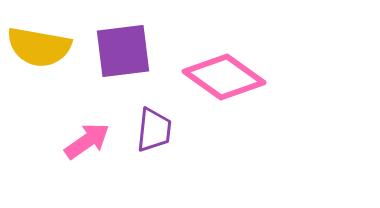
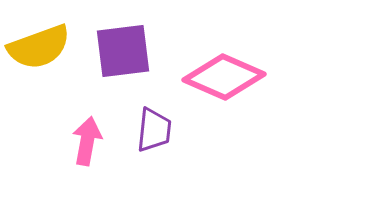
yellow semicircle: rotated 30 degrees counterclockwise
pink diamond: rotated 12 degrees counterclockwise
pink arrow: rotated 45 degrees counterclockwise
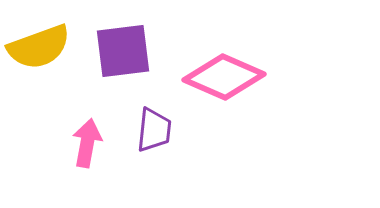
pink arrow: moved 2 px down
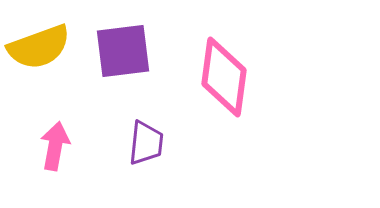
pink diamond: rotated 74 degrees clockwise
purple trapezoid: moved 8 px left, 13 px down
pink arrow: moved 32 px left, 3 px down
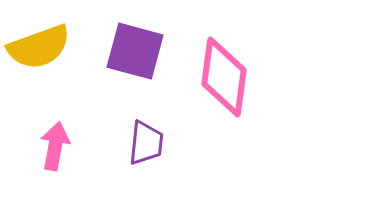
purple square: moved 12 px right; rotated 22 degrees clockwise
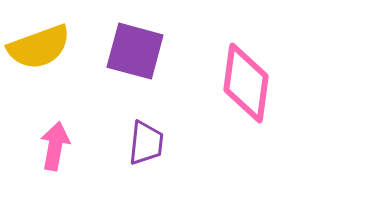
pink diamond: moved 22 px right, 6 px down
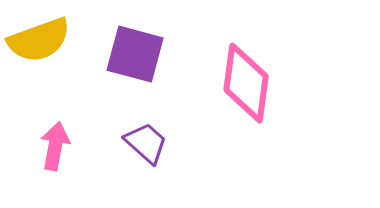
yellow semicircle: moved 7 px up
purple square: moved 3 px down
purple trapezoid: rotated 54 degrees counterclockwise
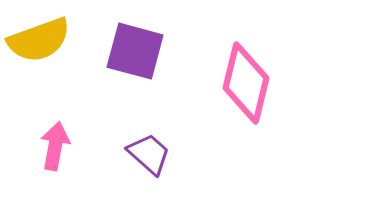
purple square: moved 3 px up
pink diamond: rotated 6 degrees clockwise
purple trapezoid: moved 3 px right, 11 px down
